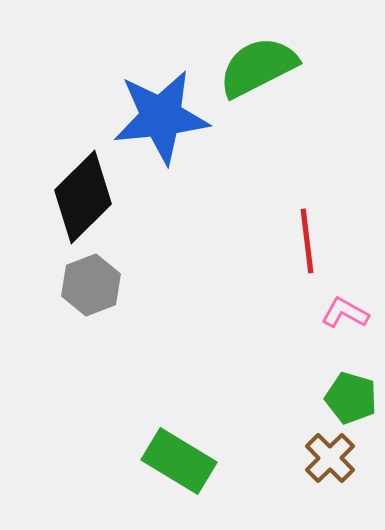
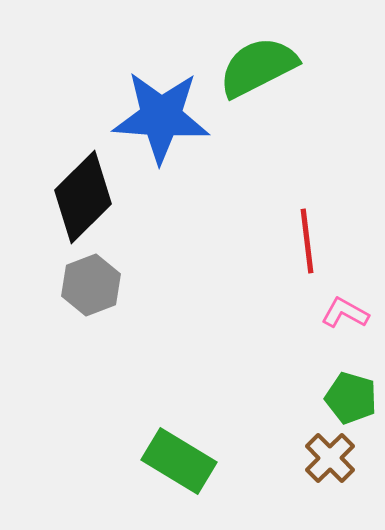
blue star: rotated 10 degrees clockwise
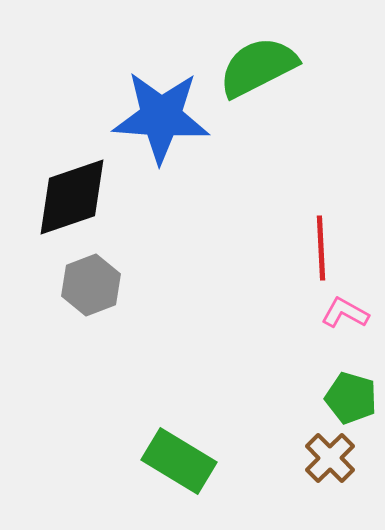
black diamond: moved 11 px left; rotated 26 degrees clockwise
red line: moved 14 px right, 7 px down; rotated 4 degrees clockwise
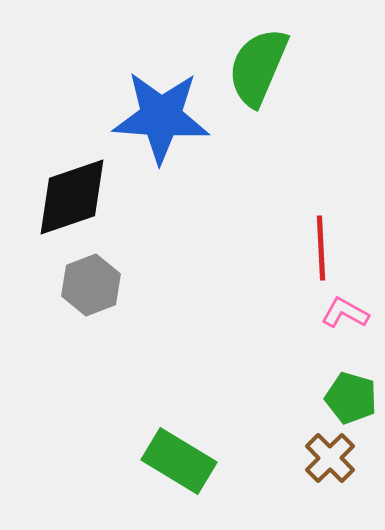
green semicircle: rotated 40 degrees counterclockwise
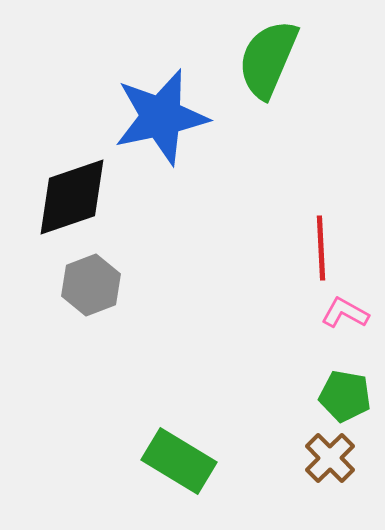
green semicircle: moved 10 px right, 8 px up
blue star: rotated 16 degrees counterclockwise
green pentagon: moved 6 px left, 2 px up; rotated 6 degrees counterclockwise
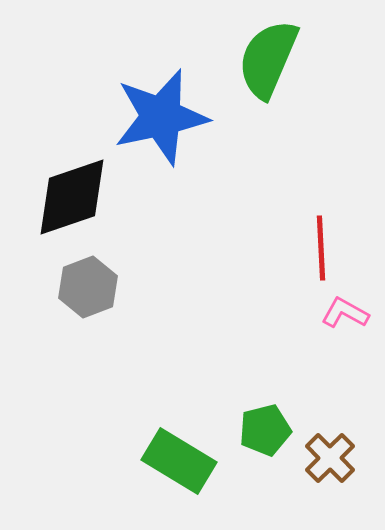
gray hexagon: moved 3 px left, 2 px down
green pentagon: moved 80 px left, 34 px down; rotated 24 degrees counterclockwise
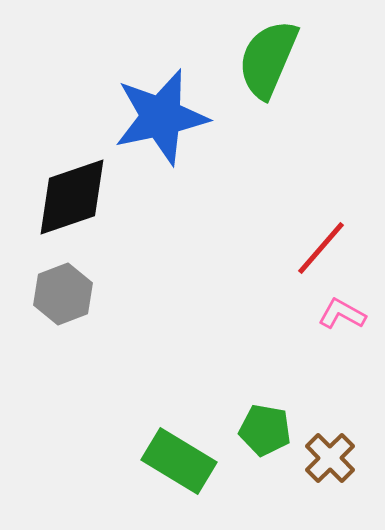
red line: rotated 44 degrees clockwise
gray hexagon: moved 25 px left, 7 px down
pink L-shape: moved 3 px left, 1 px down
green pentagon: rotated 24 degrees clockwise
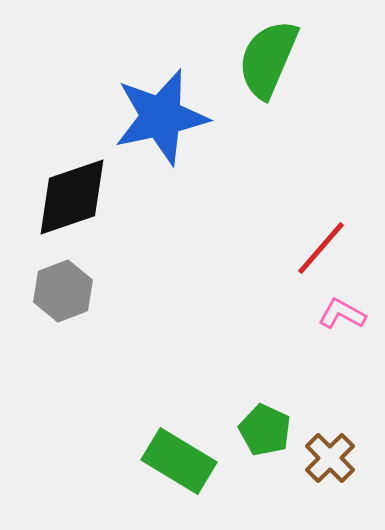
gray hexagon: moved 3 px up
green pentagon: rotated 15 degrees clockwise
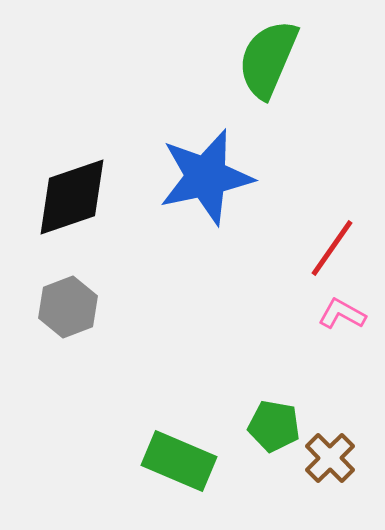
blue star: moved 45 px right, 60 px down
red line: moved 11 px right; rotated 6 degrees counterclockwise
gray hexagon: moved 5 px right, 16 px down
green pentagon: moved 9 px right, 4 px up; rotated 15 degrees counterclockwise
green rectangle: rotated 8 degrees counterclockwise
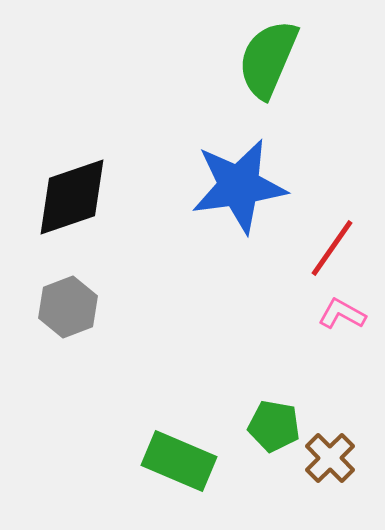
blue star: moved 33 px right, 9 px down; rotated 4 degrees clockwise
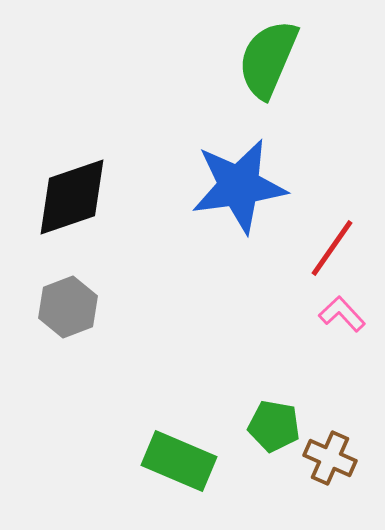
pink L-shape: rotated 18 degrees clockwise
brown cross: rotated 21 degrees counterclockwise
